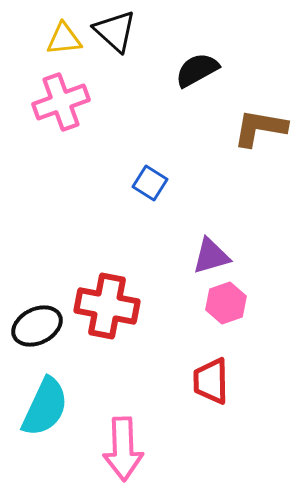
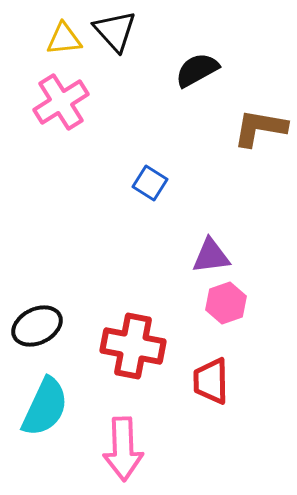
black triangle: rotated 6 degrees clockwise
pink cross: rotated 12 degrees counterclockwise
purple triangle: rotated 9 degrees clockwise
red cross: moved 26 px right, 40 px down
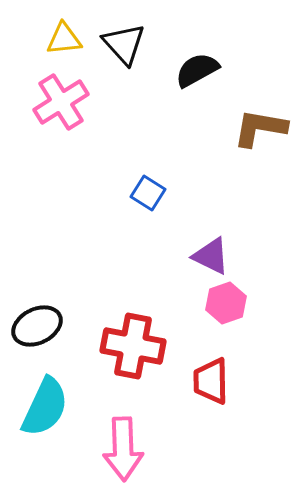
black triangle: moved 9 px right, 13 px down
blue square: moved 2 px left, 10 px down
purple triangle: rotated 33 degrees clockwise
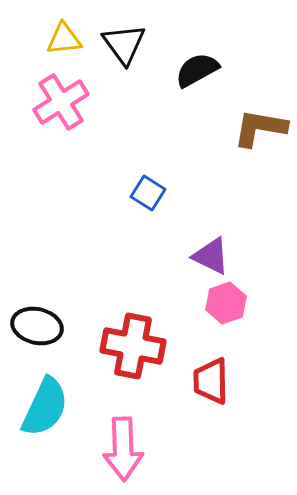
black triangle: rotated 6 degrees clockwise
black ellipse: rotated 39 degrees clockwise
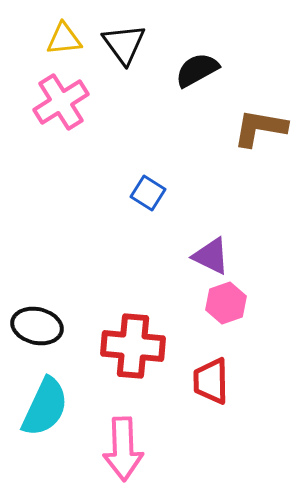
red cross: rotated 6 degrees counterclockwise
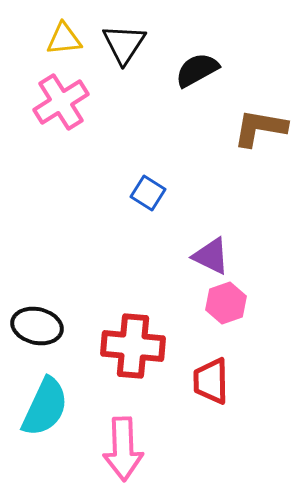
black triangle: rotated 9 degrees clockwise
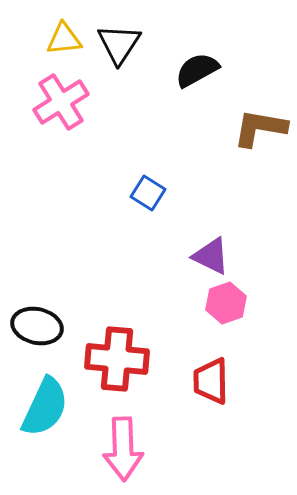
black triangle: moved 5 px left
red cross: moved 16 px left, 13 px down
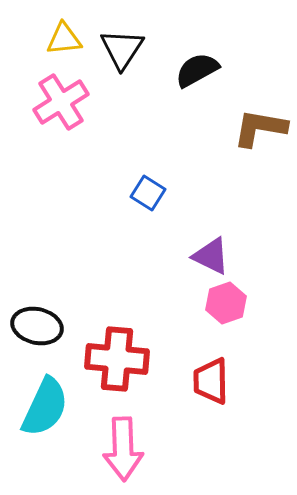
black triangle: moved 3 px right, 5 px down
